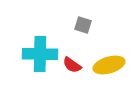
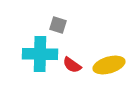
gray square: moved 25 px left
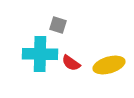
red semicircle: moved 1 px left, 2 px up
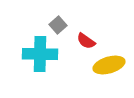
gray square: rotated 30 degrees clockwise
red semicircle: moved 15 px right, 22 px up
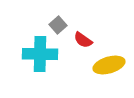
red semicircle: moved 3 px left, 1 px up
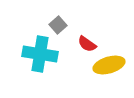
red semicircle: moved 4 px right, 4 px down
cyan cross: rotated 8 degrees clockwise
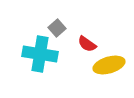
gray square: moved 1 px left, 3 px down
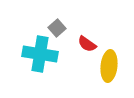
yellow ellipse: moved 1 px down; rotated 68 degrees counterclockwise
